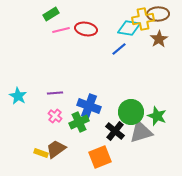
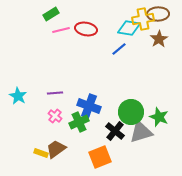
green star: moved 2 px right, 1 px down
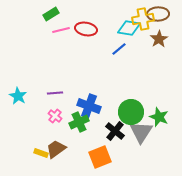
gray triangle: rotated 40 degrees counterclockwise
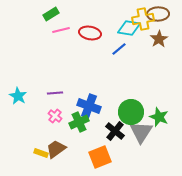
red ellipse: moved 4 px right, 4 px down
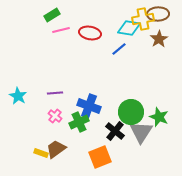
green rectangle: moved 1 px right, 1 px down
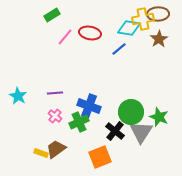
pink line: moved 4 px right, 7 px down; rotated 36 degrees counterclockwise
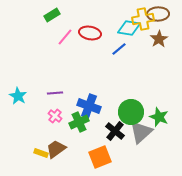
gray triangle: rotated 15 degrees clockwise
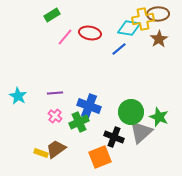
black cross: moved 1 px left, 6 px down; rotated 18 degrees counterclockwise
